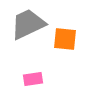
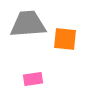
gray trapezoid: rotated 21 degrees clockwise
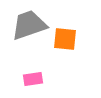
gray trapezoid: moved 1 px right, 1 px down; rotated 15 degrees counterclockwise
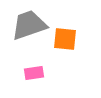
pink rectangle: moved 1 px right, 6 px up
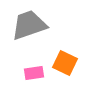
orange square: moved 24 px down; rotated 20 degrees clockwise
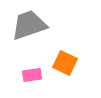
pink rectangle: moved 2 px left, 2 px down
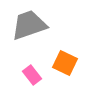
pink rectangle: rotated 60 degrees clockwise
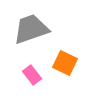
gray trapezoid: moved 2 px right, 4 px down
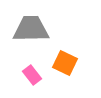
gray trapezoid: rotated 18 degrees clockwise
